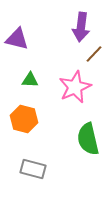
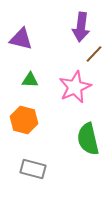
purple triangle: moved 4 px right
orange hexagon: moved 1 px down
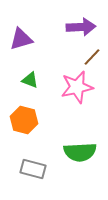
purple arrow: rotated 100 degrees counterclockwise
purple triangle: rotated 30 degrees counterclockwise
brown line: moved 2 px left, 3 px down
green triangle: rotated 18 degrees clockwise
pink star: moved 2 px right; rotated 12 degrees clockwise
green semicircle: moved 8 px left, 13 px down; rotated 80 degrees counterclockwise
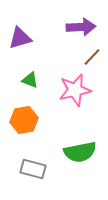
purple triangle: moved 1 px left, 1 px up
pink star: moved 2 px left, 3 px down
orange hexagon: rotated 24 degrees counterclockwise
green semicircle: rotated 8 degrees counterclockwise
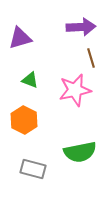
brown line: moved 1 px left, 1 px down; rotated 60 degrees counterclockwise
orange hexagon: rotated 24 degrees counterclockwise
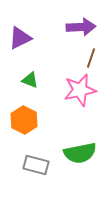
purple triangle: rotated 10 degrees counterclockwise
brown line: rotated 36 degrees clockwise
pink star: moved 5 px right
green semicircle: moved 1 px down
gray rectangle: moved 3 px right, 4 px up
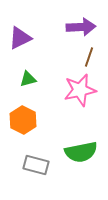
brown line: moved 2 px left, 1 px up
green triangle: moved 2 px left, 1 px up; rotated 36 degrees counterclockwise
orange hexagon: moved 1 px left
green semicircle: moved 1 px right, 1 px up
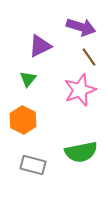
purple arrow: rotated 20 degrees clockwise
purple triangle: moved 20 px right, 8 px down
brown line: rotated 54 degrees counterclockwise
green triangle: rotated 36 degrees counterclockwise
pink star: rotated 8 degrees counterclockwise
gray rectangle: moved 3 px left
